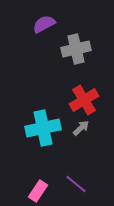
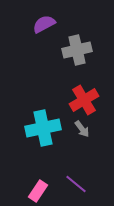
gray cross: moved 1 px right, 1 px down
gray arrow: moved 1 px right, 1 px down; rotated 96 degrees clockwise
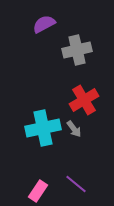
gray arrow: moved 8 px left
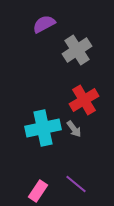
gray cross: rotated 20 degrees counterclockwise
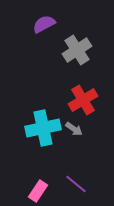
red cross: moved 1 px left
gray arrow: rotated 18 degrees counterclockwise
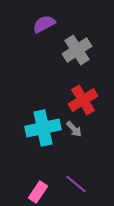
gray arrow: rotated 12 degrees clockwise
pink rectangle: moved 1 px down
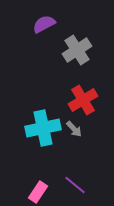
purple line: moved 1 px left, 1 px down
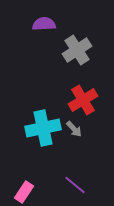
purple semicircle: rotated 25 degrees clockwise
pink rectangle: moved 14 px left
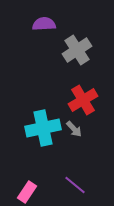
pink rectangle: moved 3 px right
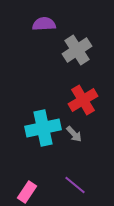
gray arrow: moved 5 px down
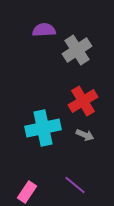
purple semicircle: moved 6 px down
red cross: moved 1 px down
gray arrow: moved 11 px right, 1 px down; rotated 24 degrees counterclockwise
